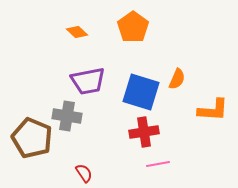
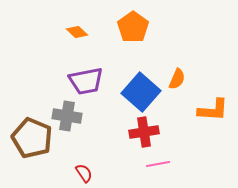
purple trapezoid: moved 2 px left
blue square: rotated 24 degrees clockwise
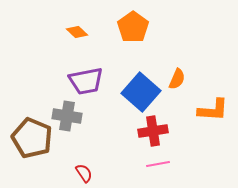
red cross: moved 9 px right, 1 px up
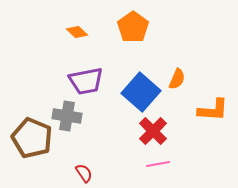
red cross: rotated 36 degrees counterclockwise
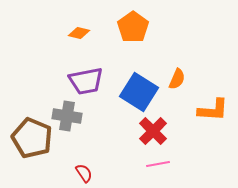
orange diamond: moved 2 px right, 1 px down; rotated 30 degrees counterclockwise
blue square: moved 2 px left; rotated 9 degrees counterclockwise
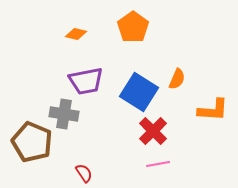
orange diamond: moved 3 px left, 1 px down
gray cross: moved 3 px left, 2 px up
brown pentagon: moved 4 px down
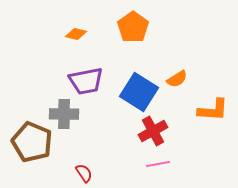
orange semicircle: rotated 35 degrees clockwise
gray cross: rotated 8 degrees counterclockwise
red cross: rotated 16 degrees clockwise
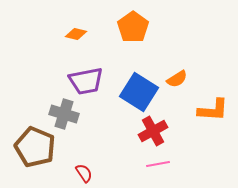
gray cross: rotated 16 degrees clockwise
brown pentagon: moved 3 px right, 5 px down
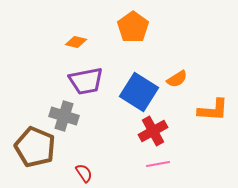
orange diamond: moved 8 px down
gray cross: moved 2 px down
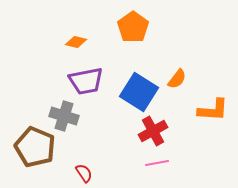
orange semicircle: rotated 20 degrees counterclockwise
pink line: moved 1 px left, 1 px up
